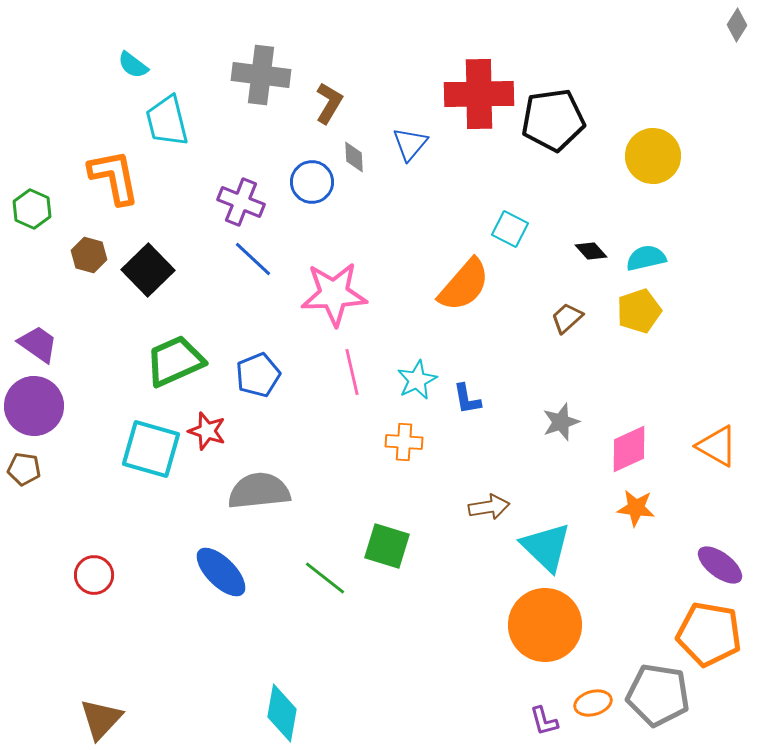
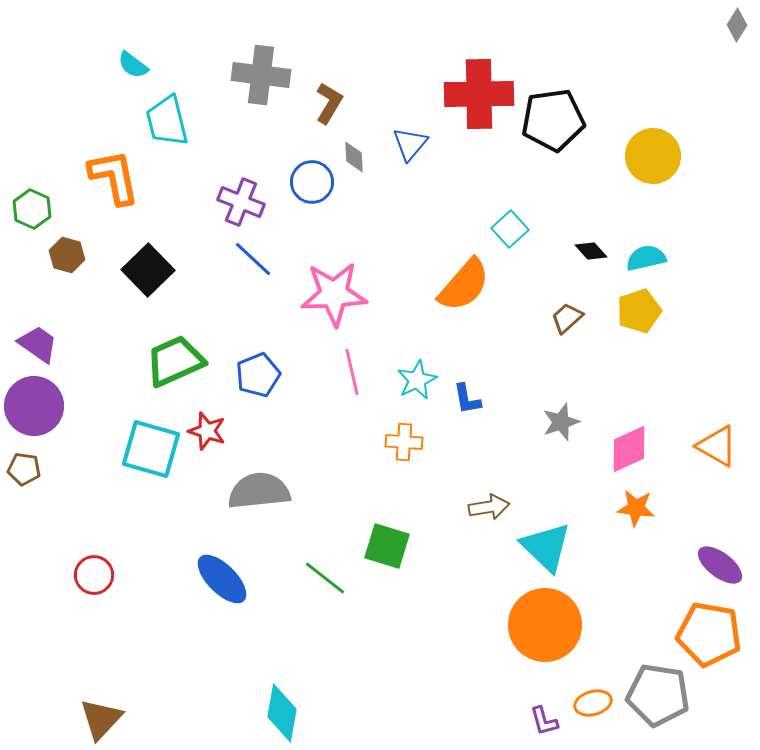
cyan square at (510, 229): rotated 21 degrees clockwise
brown hexagon at (89, 255): moved 22 px left
blue ellipse at (221, 572): moved 1 px right, 7 px down
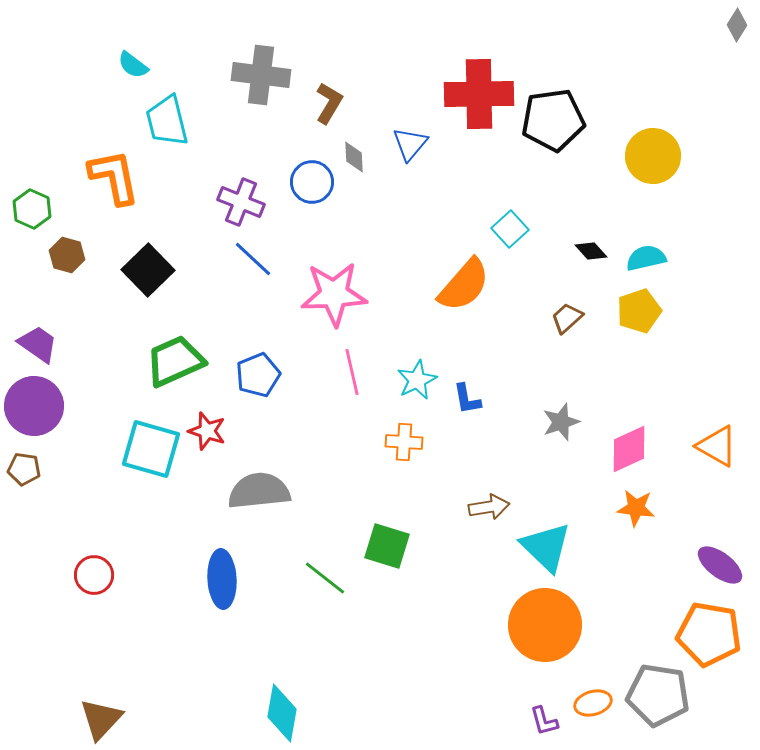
blue ellipse at (222, 579): rotated 42 degrees clockwise
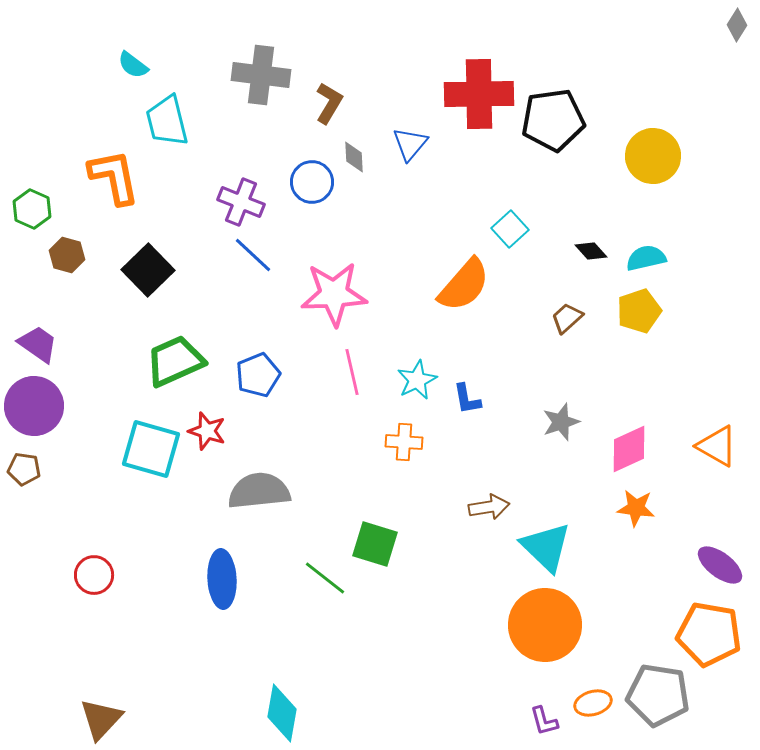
blue line at (253, 259): moved 4 px up
green square at (387, 546): moved 12 px left, 2 px up
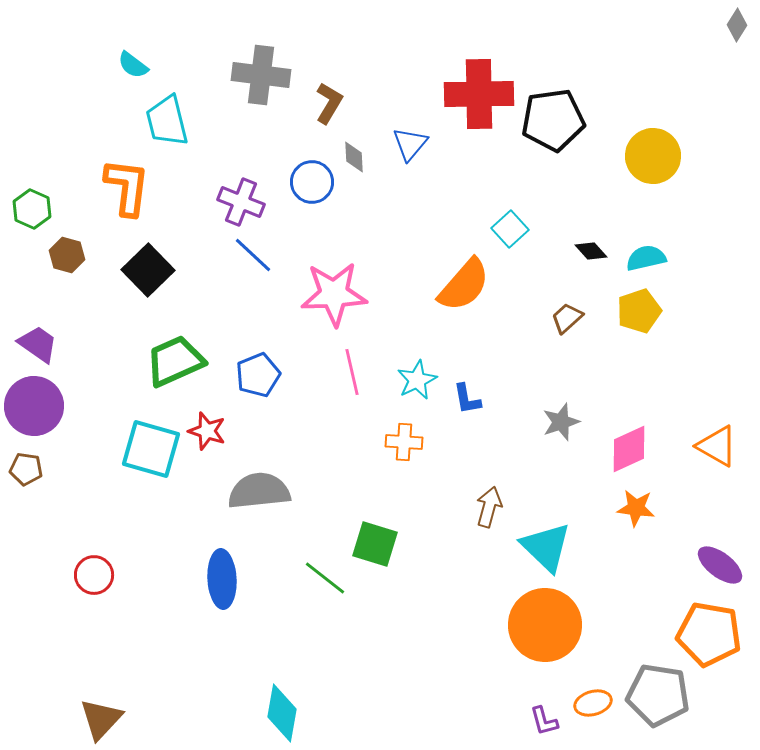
orange L-shape at (114, 177): moved 13 px right, 10 px down; rotated 18 degrees clockwise
brown pentagon at (24, 469): moved 2 px right
brown arrow at (489, 507): rotated 66 degrees counterclockwise
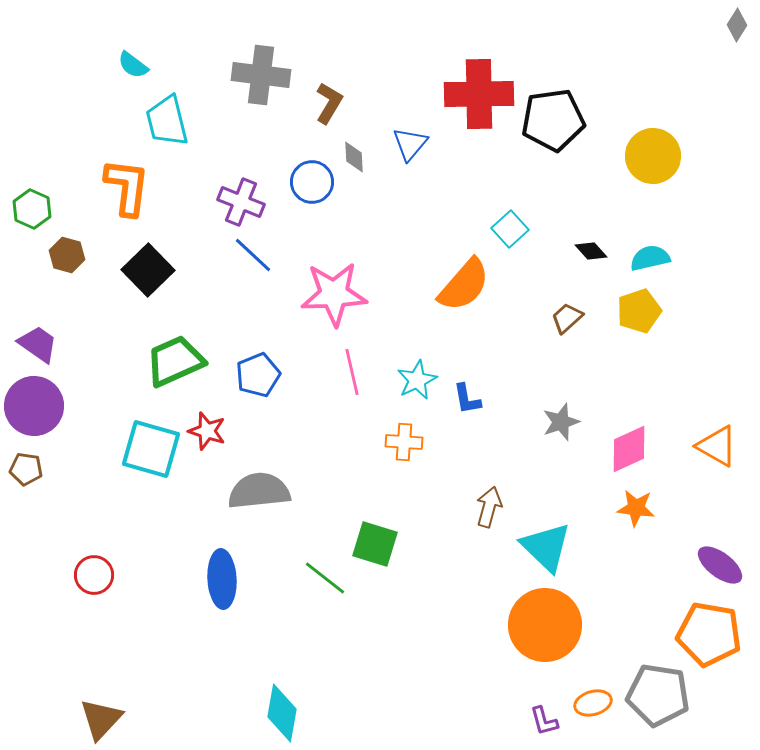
cyan semicircle at (646, 258): moved 4 px right
